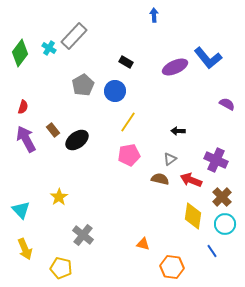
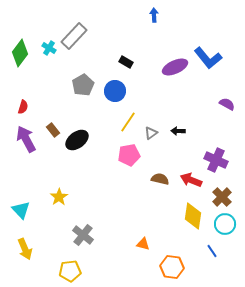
gray triangle: moved 19 px left, 26 px up
yellow pentagon: moved 9 px right, 3 px down; rotated 20 degrees counterclockwise
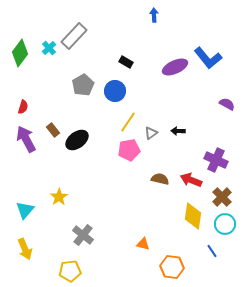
cyan cross: rotated 16 degrees clockwise
pink pentagon: moved 5 px up
cyan triangle: moved 4 px right; rotated 24 degrees clockwise
